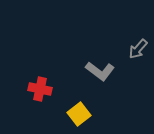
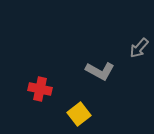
gray arrow: moved 1 px right, 1 px up
gray L-shape: rotated 8 degrees counterclockwise
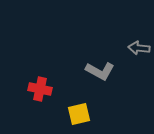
gray arrow: rotated 55 degrees clockwise
yellow square: rotated 25 degrees clockwise
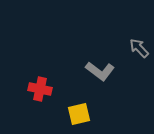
gray arrow: rotated 40 degrees clockwise
gray L-shape: rotated 8 degrees clockwise
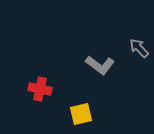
gray L-shape: moved 6 px up
yellow square: moved 2 px right
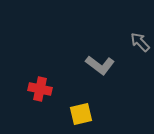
gray arrow: moved 1 px right, 6 px up
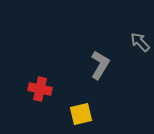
gray L-shape: rotated 96 degrees counterclockwise
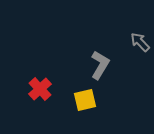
red cross: rotated 35 degrees clockwise
yellow square: moved 4 px right, 14 px up
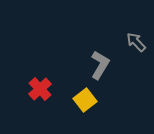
gray arrow: moved 4 px left
yellow square: rotated 25 degrees counterclockwise
